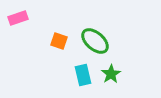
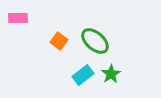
pink rectangle: rotated 18 degrees clockwise
orange square: rotated 18 degrees clockwise
cyan rectangle: rotated 65 degrees clockwise
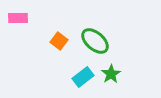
cyan rectangle: moved 2 px down
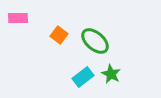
orange square: moved 6 px up
green star: rotated 12 degrees counterclockwise
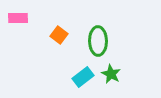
green ellipse: moved 3 px right; rotated 48 degrees clockwise
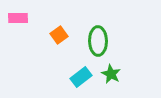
orange square: rotated 18 degrees clockwise
cyan rectangle: moved 2 px left
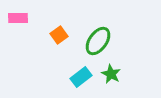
green ellipse: rotated 36 degrees clockwise
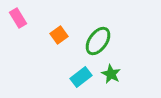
pink rectangle: rotated 60 degrees clockwise
